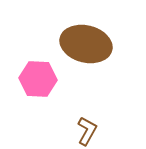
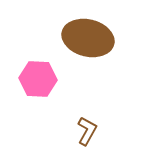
brown ellipse: moved 2 px right, 6 px up
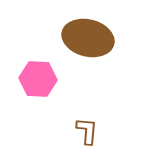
brown L-shape: rotated 24 degrees counterclockwise
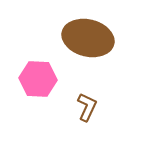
brown L-shape: moved 24 px up; rotated 20 degrees clockwise
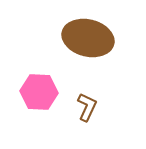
pink hexagon: moved 1 px right, 13 px down
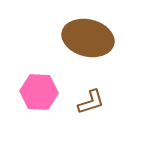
brown L-shape: moved 4 px right, 5 px up; rotated 48 degrees clockwise
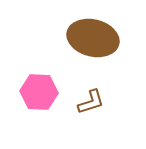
brown ellipse: moved 5 px right
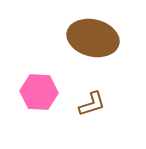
brown L-shape: moved 1 px right, 2 px down
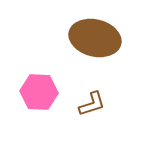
brown ellipse: moved 2 px right
